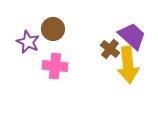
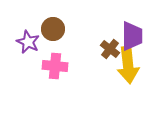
purple trapezoid: rotated 48 degrees clockwise
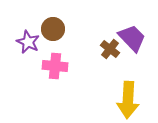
purple trapezoid: moved 2 px down; rotated 44 degrees counterclockwise
yellow arrow: moved 35 px down; rotated 9 degrees clockwise
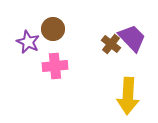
brown cross: moved 1 px right, 5 px up
pink cross: rotated 10 degrees counterclockwise
yellow arrow: moved 4 px up
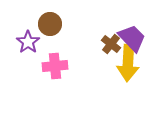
brown circle: moved 3 px left, 5 px up
purple star: rotated 10 degrees clockwise
yellow arrow: moved 33 px up
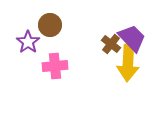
brown circle: moved 1 px down
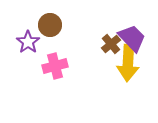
brown cross: rotated 12 degrees clockwise
pink cross: rotated 10 degrees counterclockwise
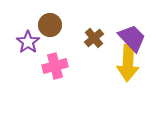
brown cross: moved 17 px left, 6 px up
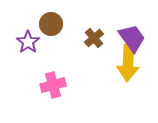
brown circle: moved 1 px right, 1 px up
purple trapezoid: rotated 8 degrees clockwise
pink cross: moved 2 px left, 19 px down
